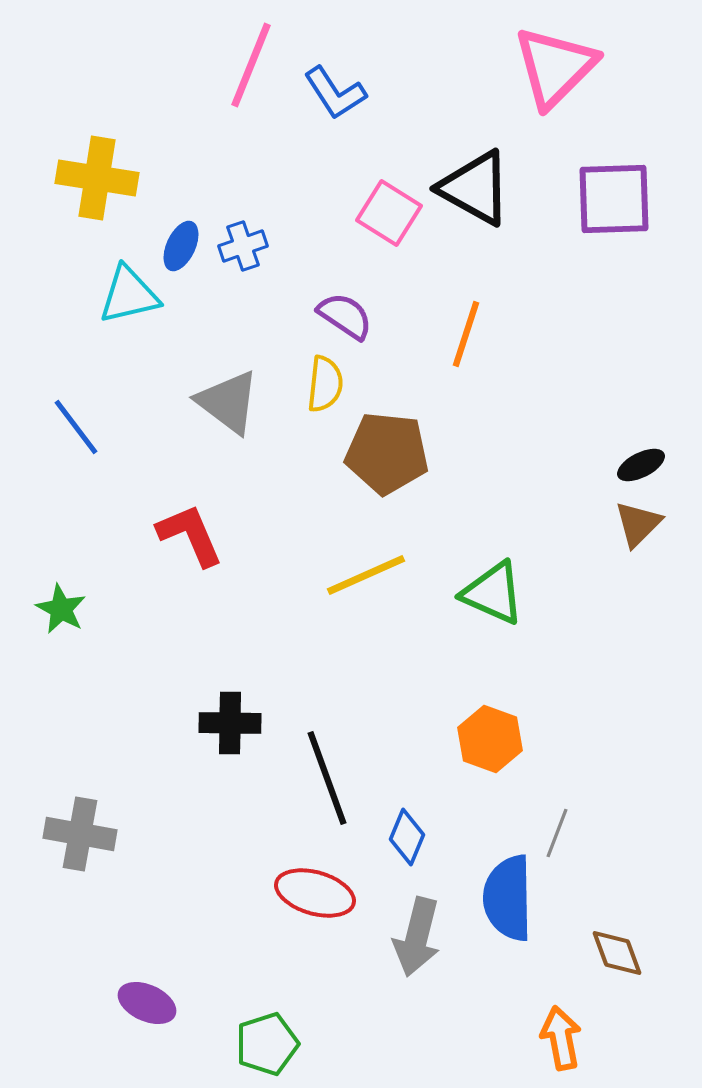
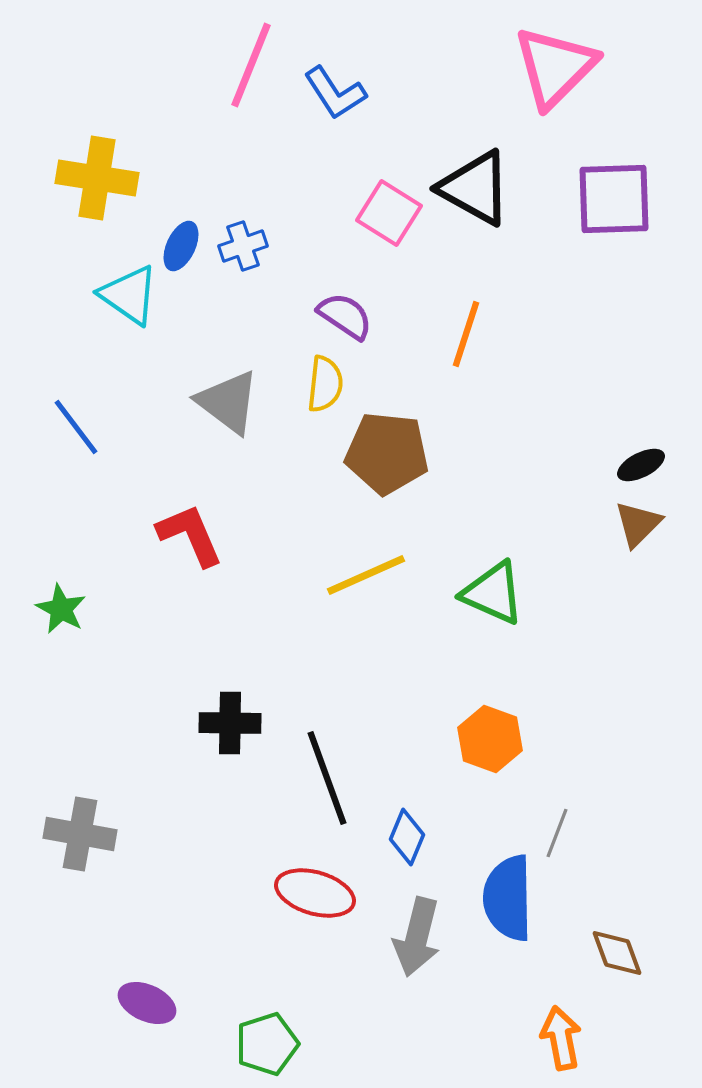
cyan triangle: rotated 48 degrees clockwise
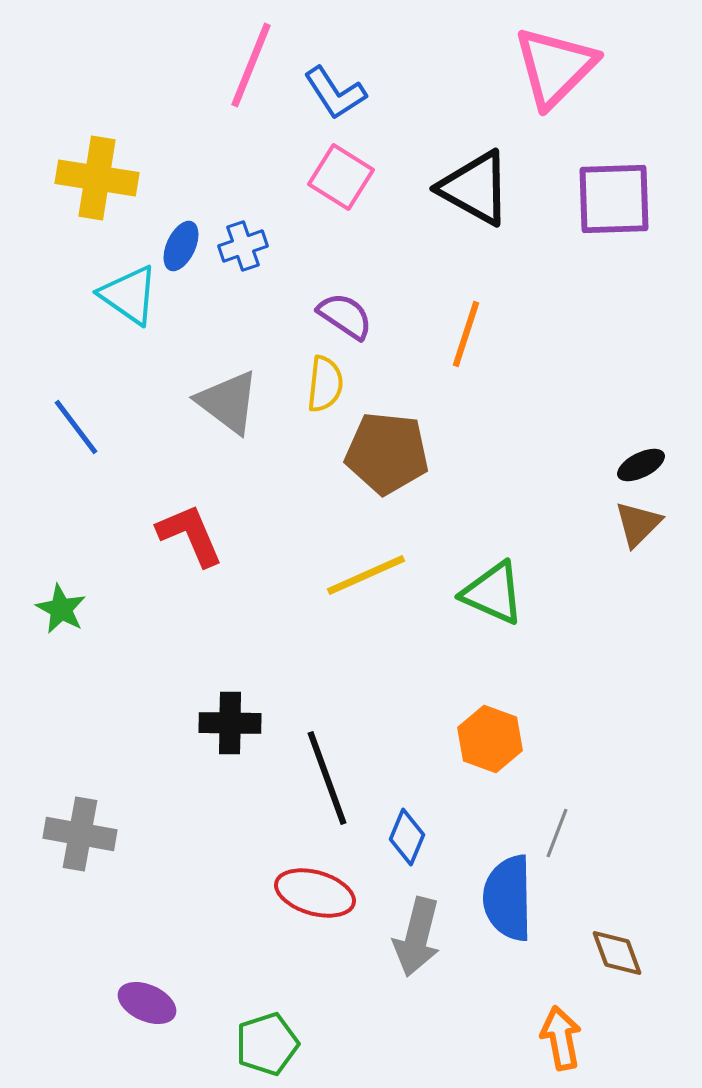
pink square: moved 48 px left, 36 px up
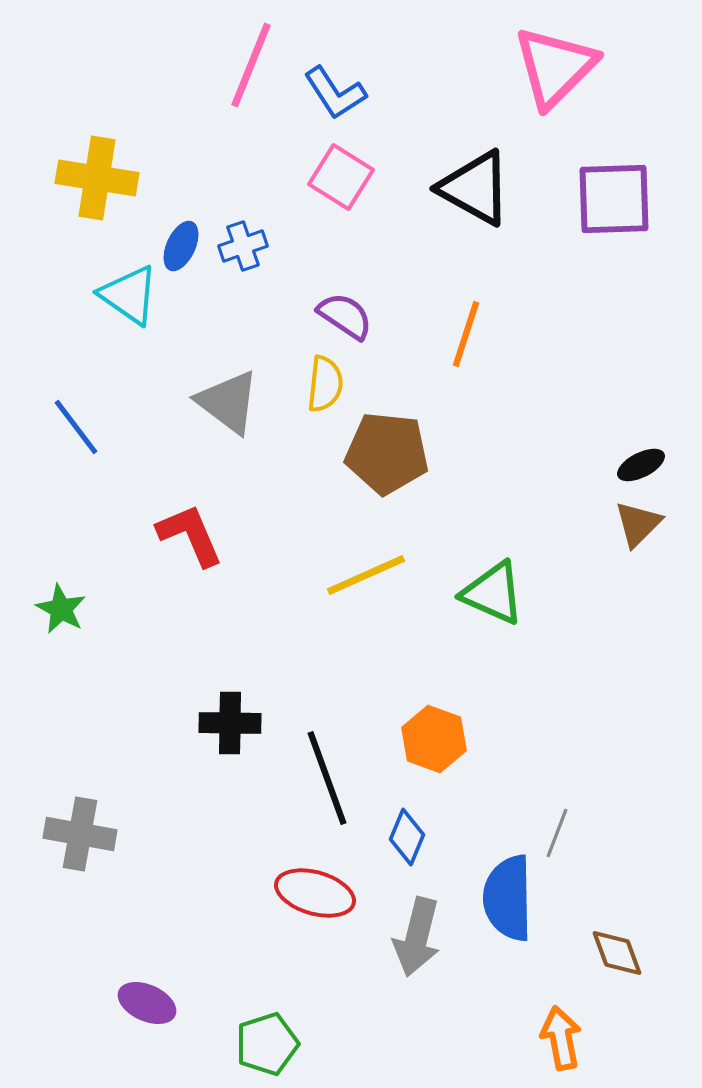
orange hexagon: moved 56 px left
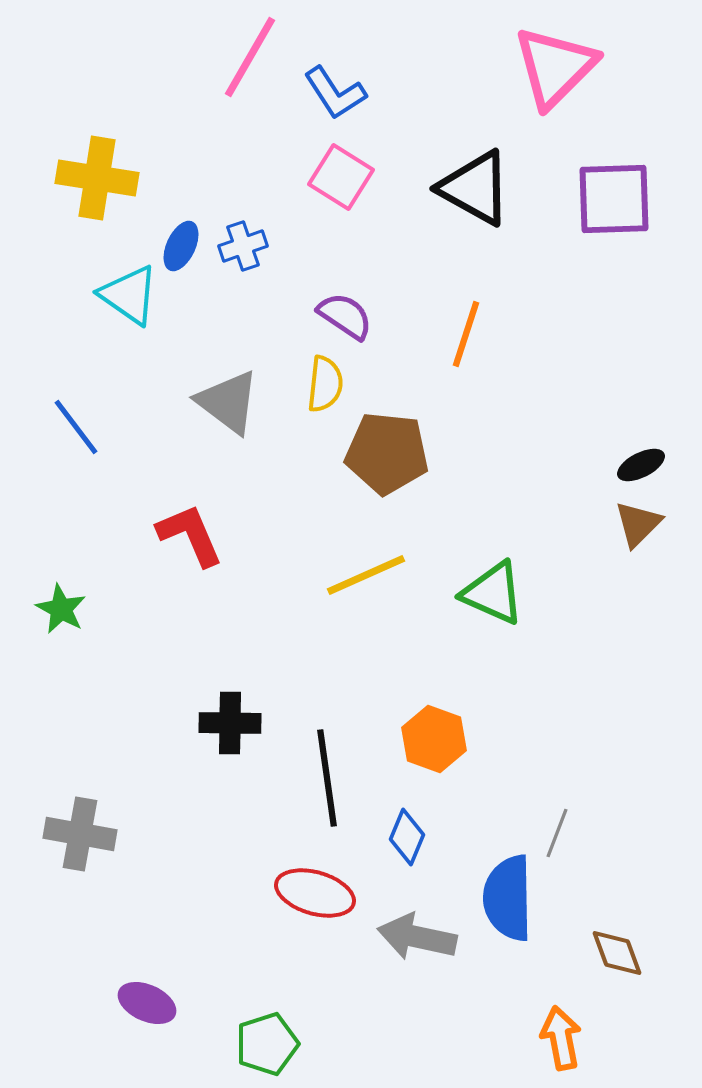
pink line: moved 1 px left, 8 px up; rotated 8 degrees clockwise
black line: rotated 12 degrees clockwise
gray arrow: rotated 88 degrees clockwise
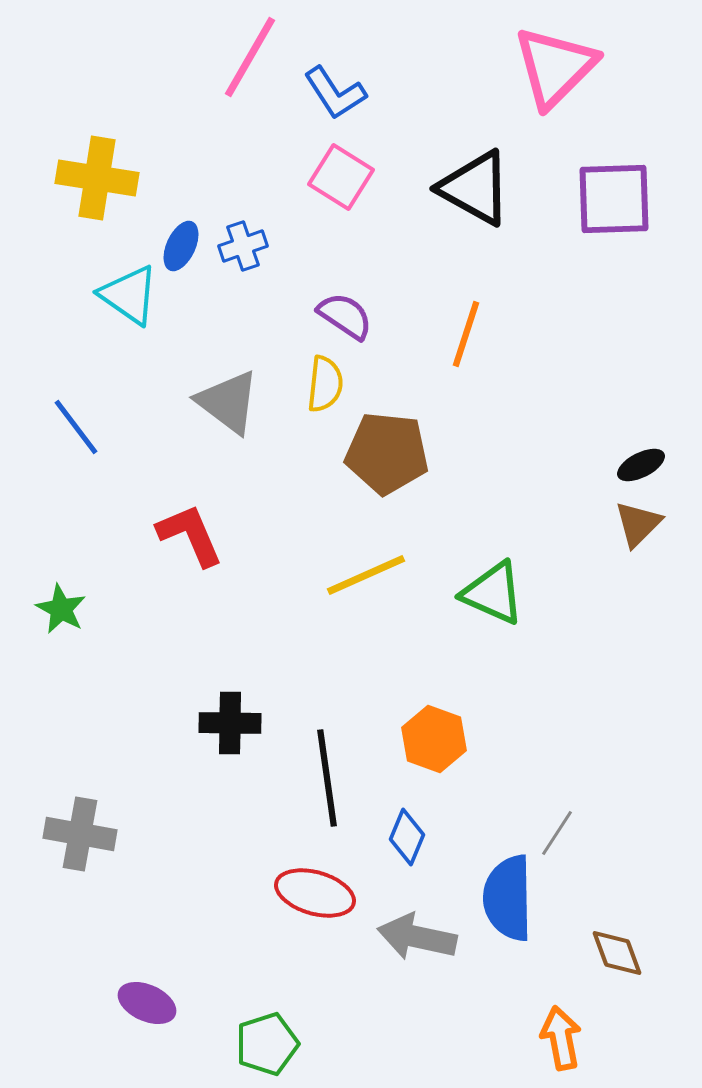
gray line: rotated 12 degrees clockwise
